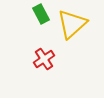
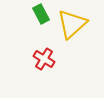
red cross: rotated 25 degrees counterclockwise
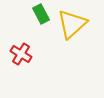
red cross: moved 23 px left, 5 px up
